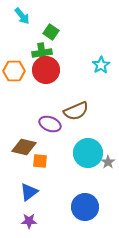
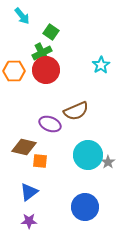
green cross: rotated 18 degrees counterclockwise
cyan circle: moved 2 px down
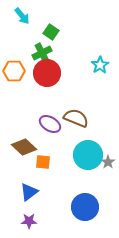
cyan star: moved 1 px left
red circle: moved 1 px right, 3 px down
brown semicircle: moved 7 px down; rotated 135 degrees counterclockwise
purple ellipse: rotated 10 degrees clockwise
brown diamond: rotated 30 degrees clockwise
orange square: moved 3 px right, 1 px down
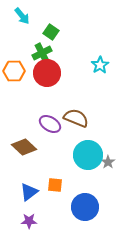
orange square: moved 12 px right, 23 px down
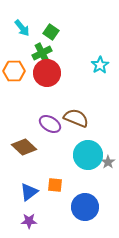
cyan arrow: moved 12 px down
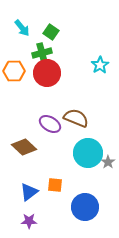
green cross: rotated 12 degrees clockwise
cyan circle: moved 2 px up
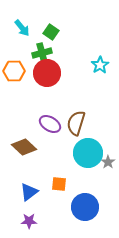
brown semicircle: moved 5 px down; rotated 95 degrees counterclockwise
orange square: moved 4 px right, 1 px up
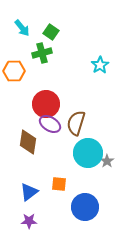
red circle: moved 1 px left, 31 px down
brown diamond: moved 4 px right, 5 px up; rotated 55 degrees clockwise
gray star: moved 1 px left, 1 px up
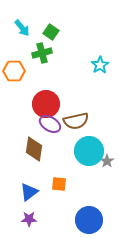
brown semicircle: moved 2 px up; rotated 120 degrees counterclockwise
brown diamond: moved 6 px right, 7 px down
cyan circle: moved 1 px right, 2 px up
blue circle: moved 4 px right, 13 px down
purple star: moved 2 px up
